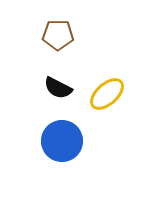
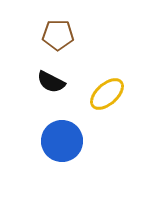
black semicircle: moved 7 px left, 6 px up
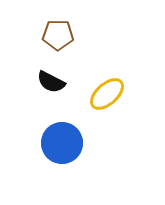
blue circle: moved 2 px down
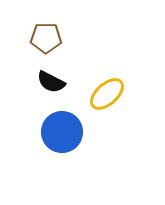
brown pentagon: moved 12 px left, 3 px down
blue circle: moved 11 px up
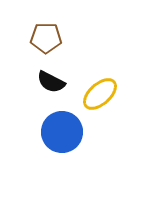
yellow ellipse: moved 7 px left
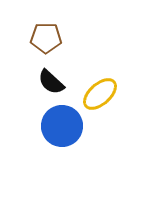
black semicircle: rotated 16 degrees clockwise
blue circle: moved 6 px up
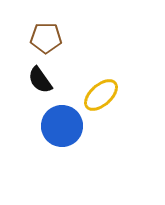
black semicircle: moved 11 px left, 2 px up; rotated 12 degrees clockwise
yellow ellipse: moved 1 px right, 1 px down
